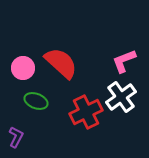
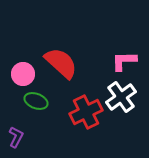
pink L-shape: rotated 20 degrees clockwise
pink circle: moved 6 px down
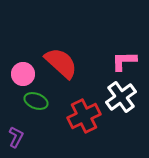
red cross: moved 2 px left, 4 px down
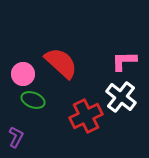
white cross: rotated 16 degrees counterclockwise
green ellipse: moved 3 px left, 1 px up
red cross: moved 2 px right
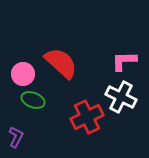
white cross: rotated 12 degrees counterclockwise
red cross: moved 1 px right, 1 px down
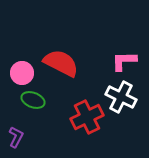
red semicircle: rotated 15 degrees counterclockwise
pink circle: moved 1 px left, 1 px up
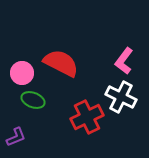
pink L-shape: rotated 52 degrees counterclockwise
purple L-shape: rotated 40 degrees clockwise
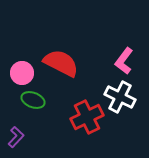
white cross: moved 1 px left
purple L-shape: rotated 25 degrees counterclockwise
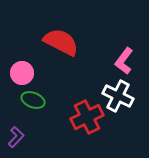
red semicircle: moved 21 px up
white cross: moved 2 px left, 1 px up
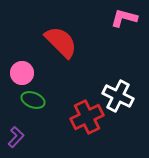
red semicircle: rotated 18 degrees clockwise
pink L-shape: moved 43 px up; rotated 68 degrees clockwise
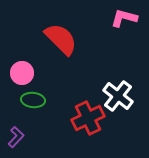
red semicircle: moved 3 px up
white cross: rotated 12 degrees clockwise
green ellipse: rotated 15 degrees counterclockwise
red cross: moved 1 px right, 1 px down
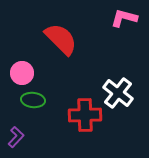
white cross: moved 3 px up
red cross: moved 3 px left, 3 px up; rotated 24 degrees clockwise
